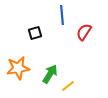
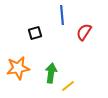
green arrow: moved 1 px right, 1 px up; rotated 24 degrees counterclockwise
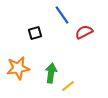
blue line: rotated 30 degrees counterclockwise
red semicircle: rotated 30 degrees clockwise
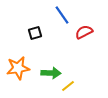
green arrow: rotated 84 degrees clockwise
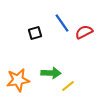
blue line: moved 8 px down
orange star: moved 12 px down
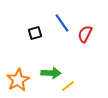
red semicircle: moved 1 px right, 2 px down; rotated 36 degrees counterclockwise
orange star: rotated 20 degrees counterclockwise
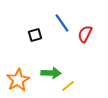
black square: moved 2 px down
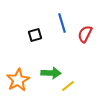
blue line: rotated 18 degrees clockwise
